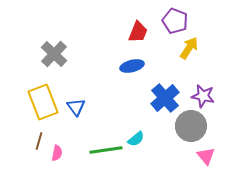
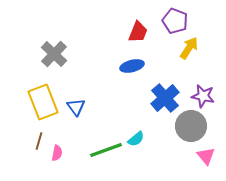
green line: rotated 12 degrees counterclockwise
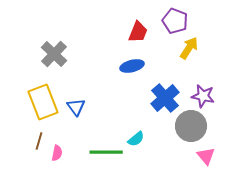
green line: moved 2 px down; rotated 20 degrees clockwise
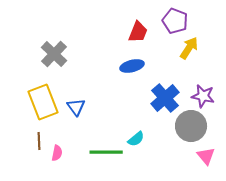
brown line: rotated 18 degrees counterclockwise
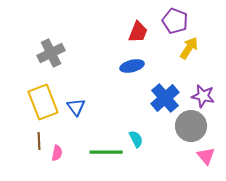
gray cross: moved 3 px left, 1 px up; rotated 20 degrees clockwise
cyan semicircle: rotated 78 degrees counterclockwise
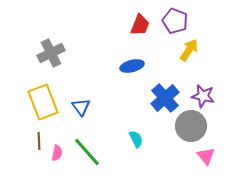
red trapezoid: moved 2 px right, 7 px up
yellow arrow: moved 2 px down
blue triangle: moved 5 px right
green line: moved 19 px left; rotated 48 degrees clockwise
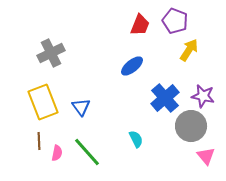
blue ellipse: rotated 25 degrees counterclockwise
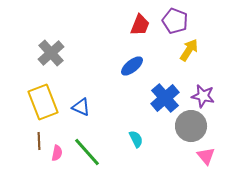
gray cross: rotated 16 degrees counterclockwise
blue triangle: rotated 30 degrees counterclockwise
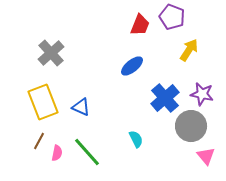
purple pentagon: moved 3 px left, 4 px up
purple star: moved 1 px left, 2 px up
brown line: rotated 30 degrees clockwise
